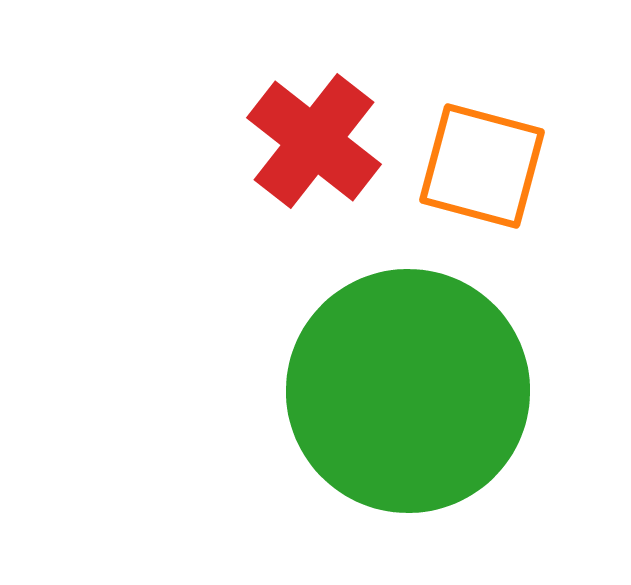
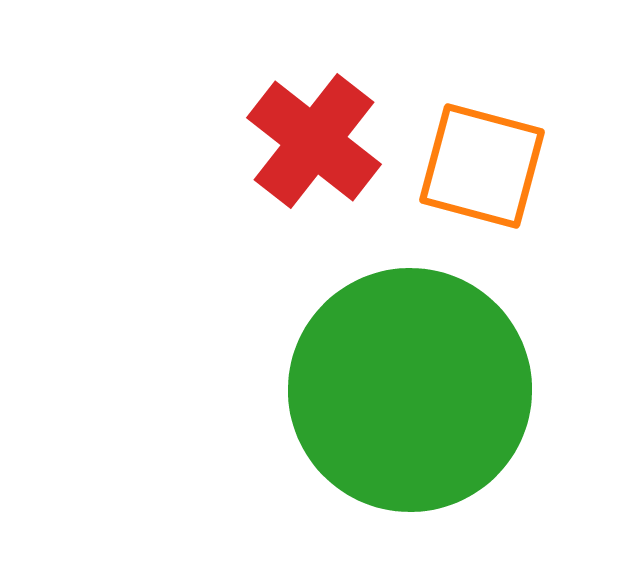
green circle: moved 2 px right, 1 px up
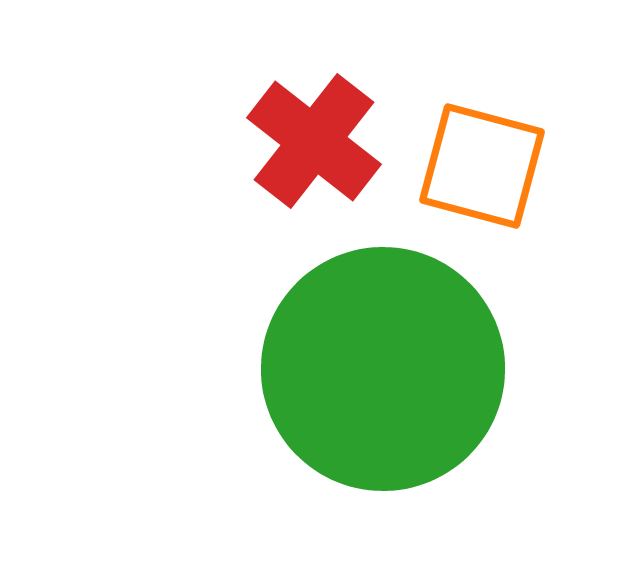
green circle: moved 27 px left, 21 px up
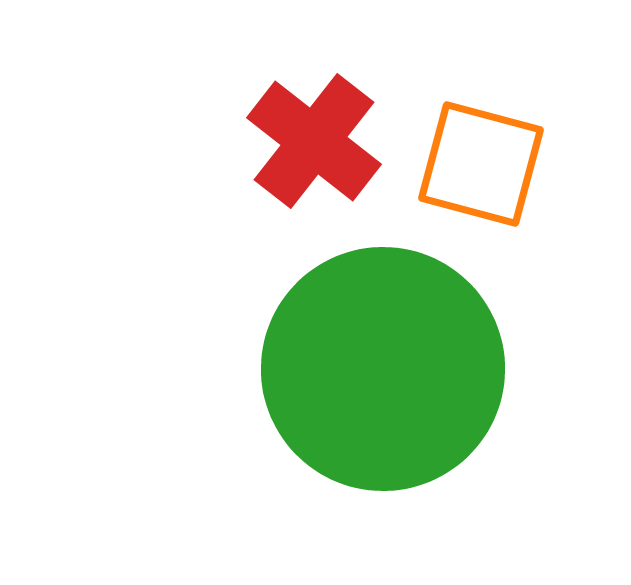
orange square: moved 1 px left, 2 px up
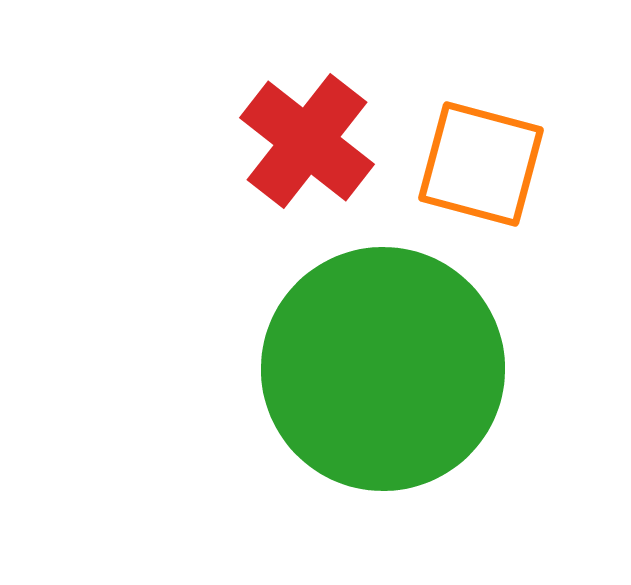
red cross: moved 7 px left
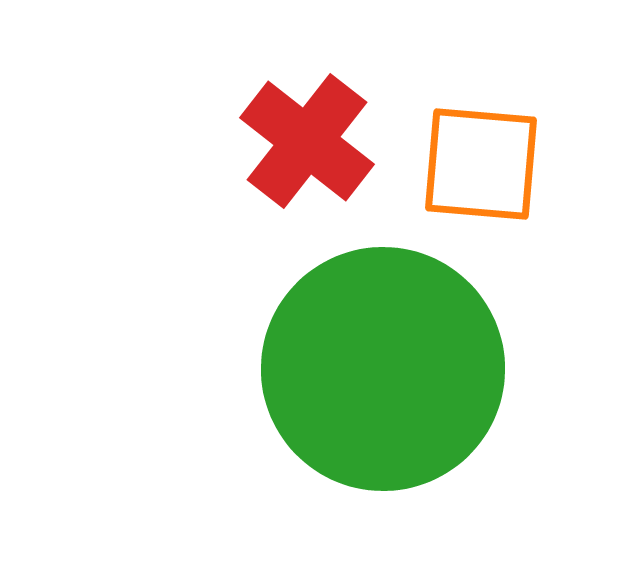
orange square: rotated 10 degrees counterclockwise
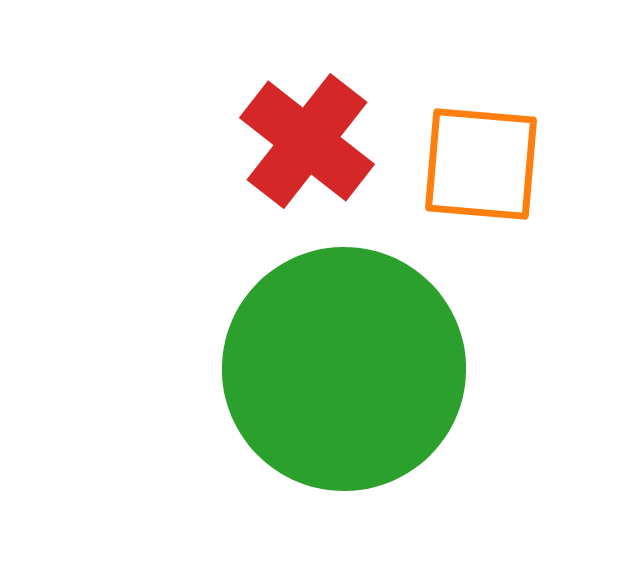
green circle: moved 39 px left
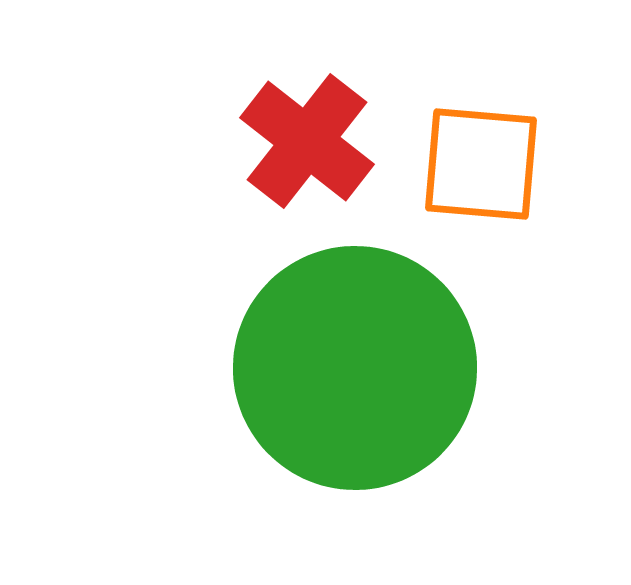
green circle: moved 11 px right, 1 px up
